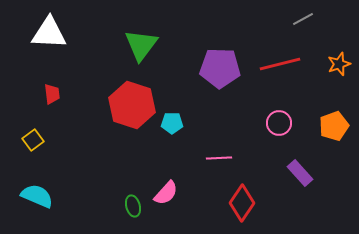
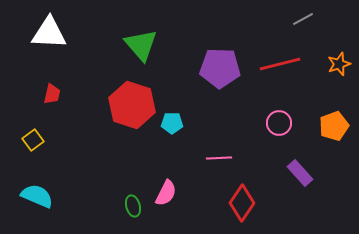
green triangle: rotated 18 degrees counterclockwise
red trapezoid: rotated 20 degrees clockwise
pink semicircle: rotated 16 degrees counterclockwise
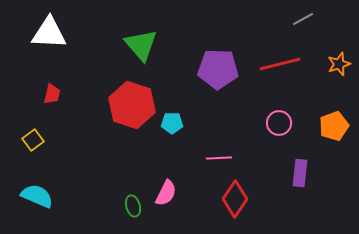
purple pentagon: moved 2 px left, 1 px down
purple rectangle: rotated 48 degrees clockwise
red diamond: moved 7 px left, 4 px up
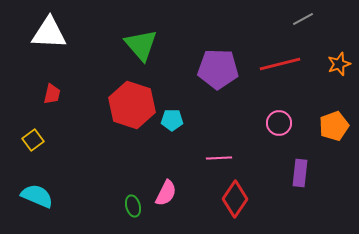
cyan pentagon: moved 3 px up
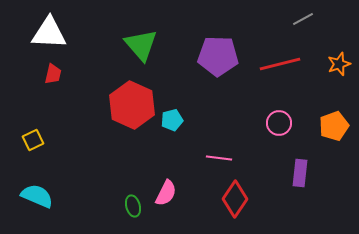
purple pentagon: moved 13 px up
red trapezoid: moved 1 px right, 20 px up
red hexagon: rotated 6 degrees clockwise
cyan pentagon: rotated 15 degrees counterclockwise
yellow square: rotated 10 degrees clockwise
pink line: rotated 10 degrees clockwise
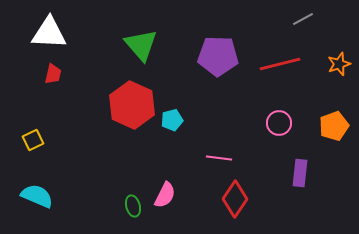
pink semicircle: moved 1 px left, 2 px down
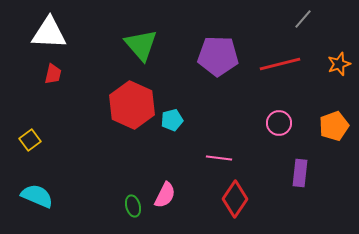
gray line: rotated 20 degrees counterclockwise
yellow square: moved 3 px left; rotated 10 degrees counterclockwise
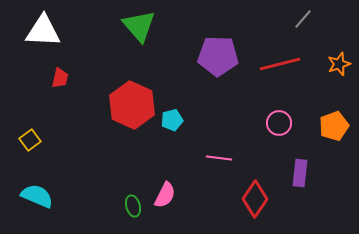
white triangle: moved 6 px left, 2 px up
green triangle: moved 2 px left, 19 px up
red trapezoid: moved 7 px right, 4 px down
red diamond: moved 20 px right
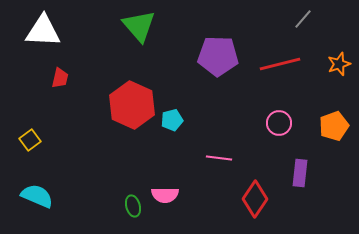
pink semicircle: rotated 64 degrees clockwise
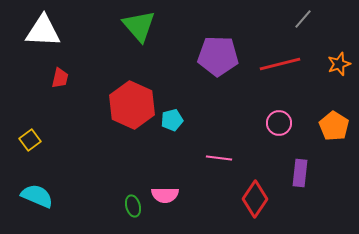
orange pentagon: rotated 20 degrees counterclockwise
